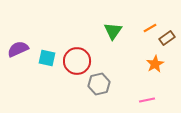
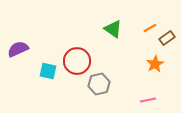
green triangle: moved 2 px up; rotated 30 degrees counterclockwise
cyan square: moved 1 px right, 13 px down
pink line: moved 1 px right
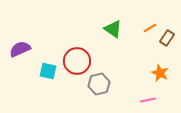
brown rectangle: rotated 21 degrees counterclockwise
purple semicircle: moved 2 px right
orange star: moved 5 px right, 9 px down; rotated 18 degrees counterclockwise
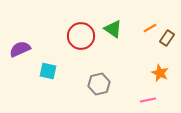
red circle: moved 4 px right, 25 px up
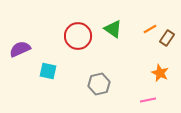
orange line: moved 1 px down
red circle: moved 3 px left
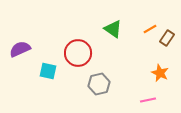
red circle: moved 17 px down
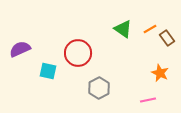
green triangle: moved 10 px right
brown rectangle: rotated 70 degrees counterclockwise
gray hexagon: moved 4 px down; rotated 15 degrees counterclockwise
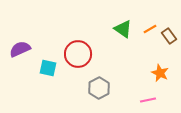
brown rectangle: moved 2 px right, 2 px up
red circle: moved 1 px down
cyan square: moved 3 px up
